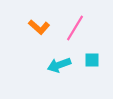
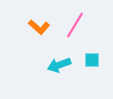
pink line: moved 3 px up
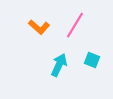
cyan square: rotated 21 degrees clockwise
cyan arrow: rotated 135 degrees clockwise
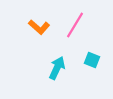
cyan arrow: moved 2 px left, 3 px down
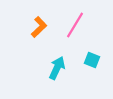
orange L-shape: rotated 85 degrees counterclockwise
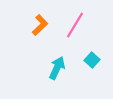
orange L-shape: moved 1 px right, 2 px up
cyan square: rotated 21 degrees clockwise
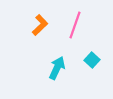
pink line: rotated 12 degrees counterclockwise
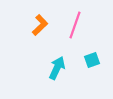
cyan square: rotated 28 degrees clockwise
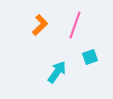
cyan square: moved 2 px left, 3 px up
cyan arrow: moved 4 px down; rotated 10 degrees clockwise
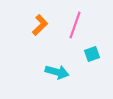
cyan square: moved 2 px right, 3 px up
cyan arrow: rotated 70 degrees clockwise
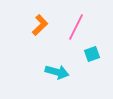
pink line: moved 1 px right, 2 px down; rotated 8 degrees clockwise
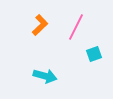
cyan square: moved 2 px right
cyan arrow: moved 12 px left, 4 px down
